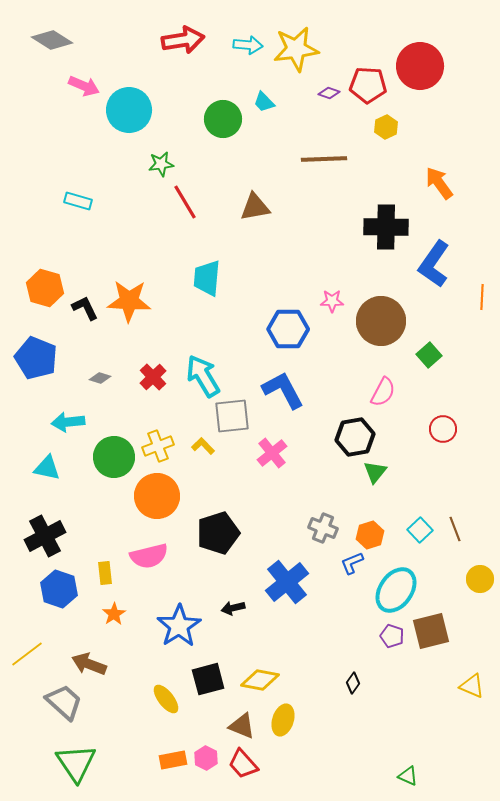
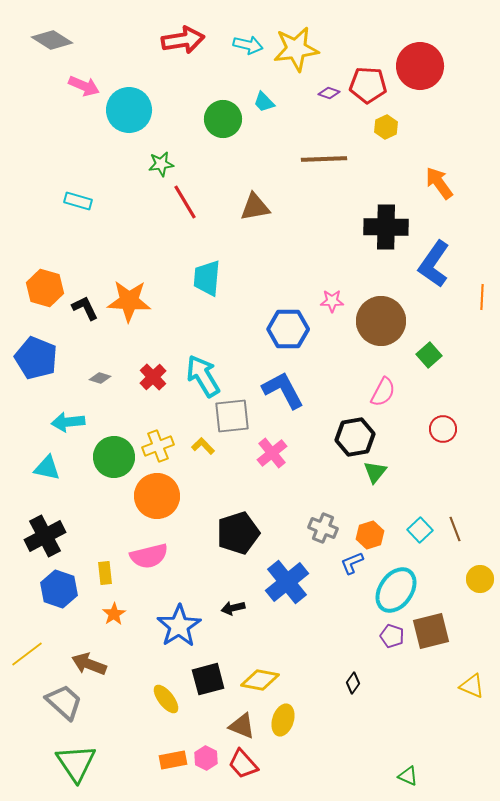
cyan arrow at (248, 45): rotated 8 degrees clockwise
black pentagon at (218, 533): moved 20 px right
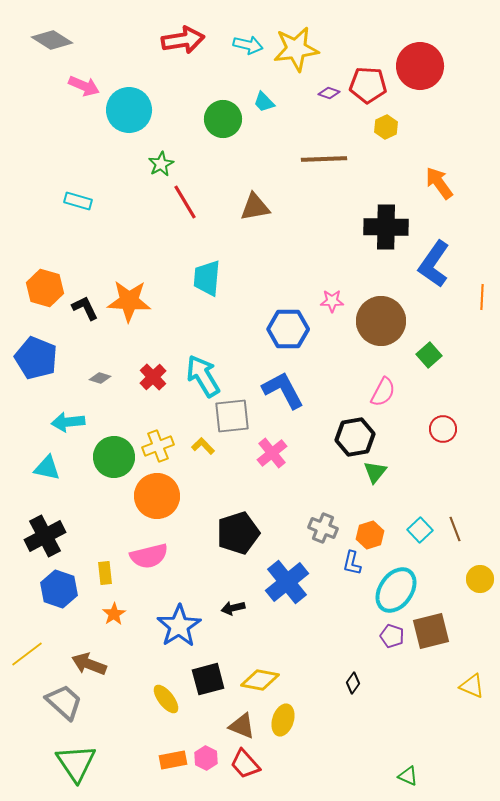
green star at (161, 164): rotated 20 degrees counterclockwise
blue L-shape at (352, 563): rotated 55 degrees counterclockwise
red trapezoid at (243, 764): moved 2 px right
